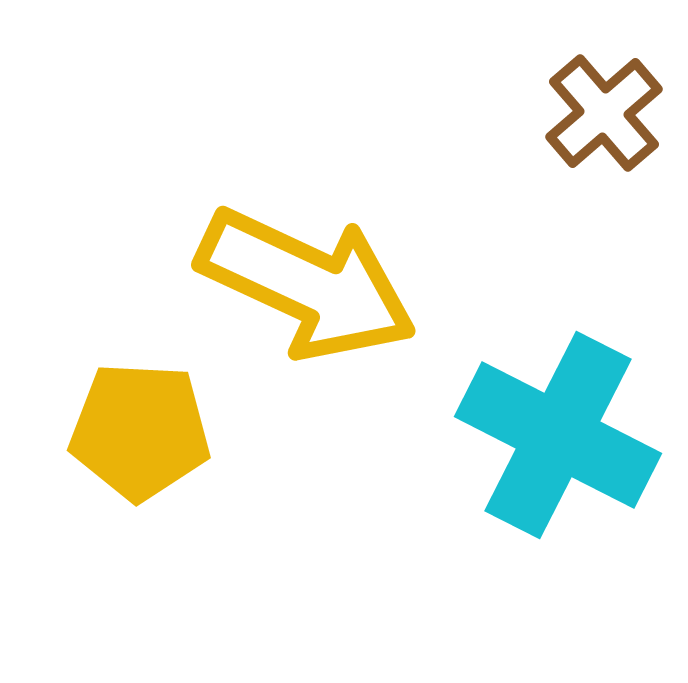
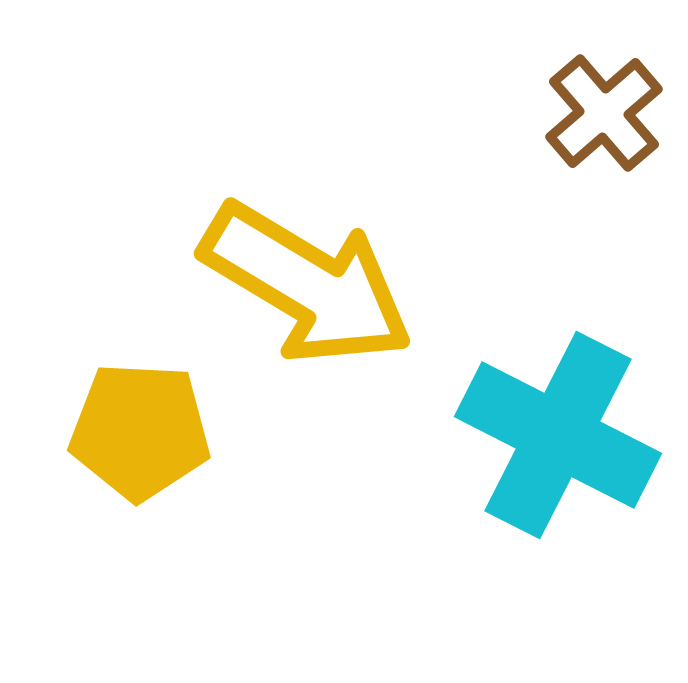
yellow arrow: rotated 6 degrees clockwise
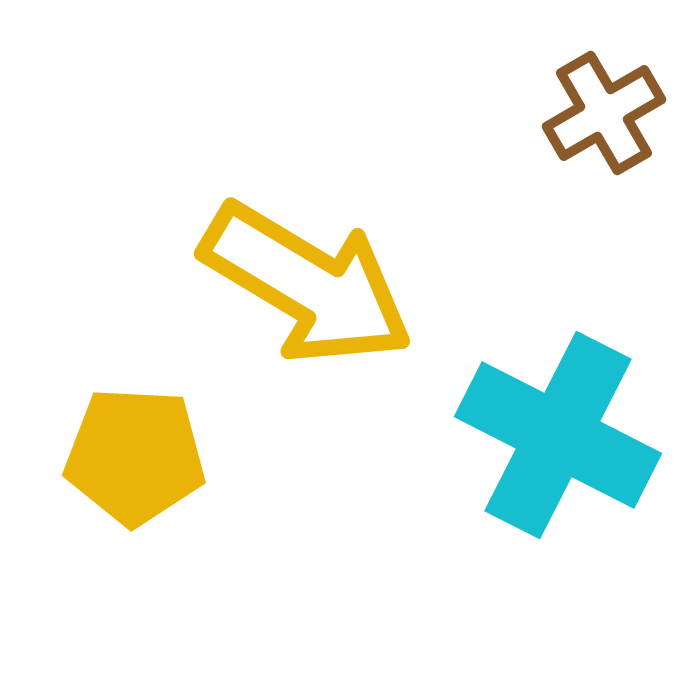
brown cross: rotated 11 degrees clockwise
yellow pentagon: moved 5 px left, 25 px down
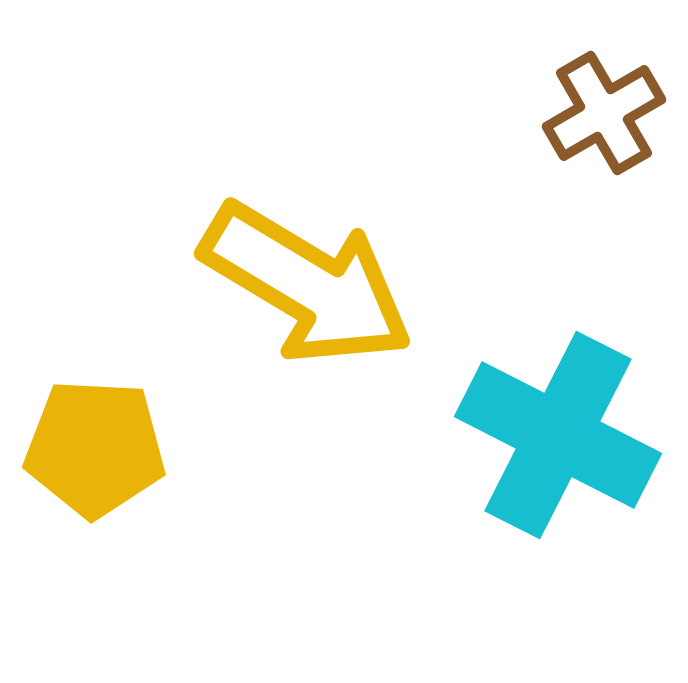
yellow pentagon: moved 40 px left, 8 px up
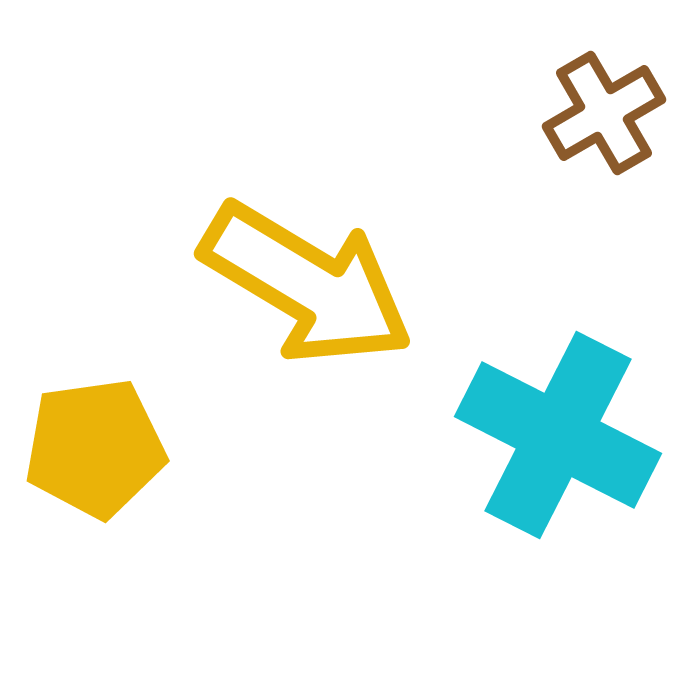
yellow pentagon: rotated 11 degrees counterclockwise
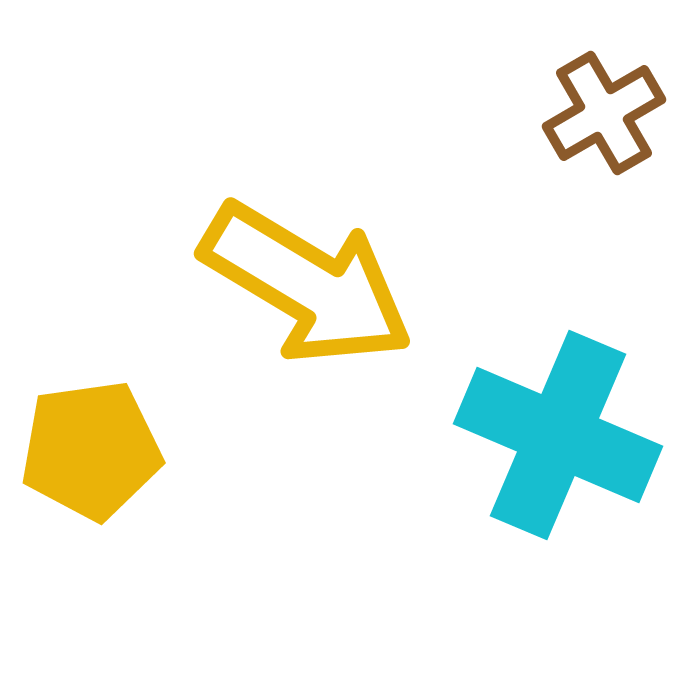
cyan cross: rotated 4 degrees counterclockwise
yellow pentagon: moved 4 px left, 2 px down
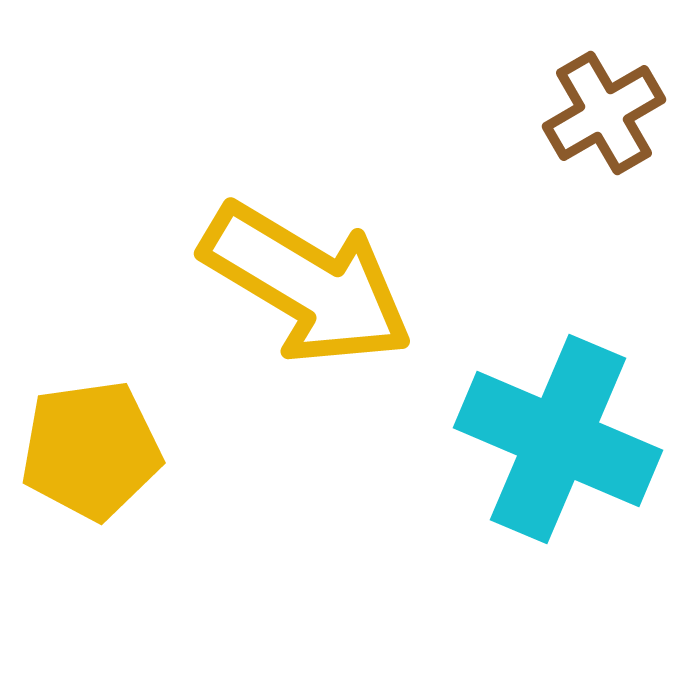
cyan cross: moved 4 px down
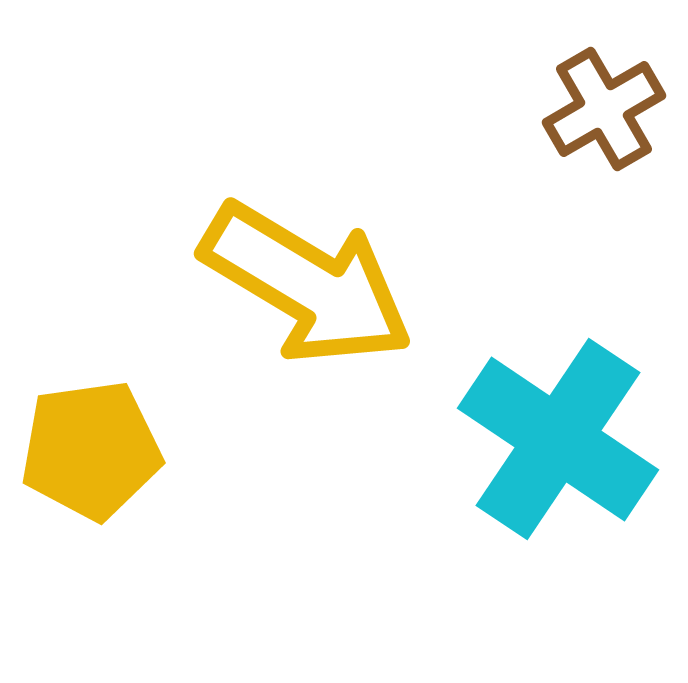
brown cross: moved 4 px up
cyan cross: rotated 11 degrees clockwise
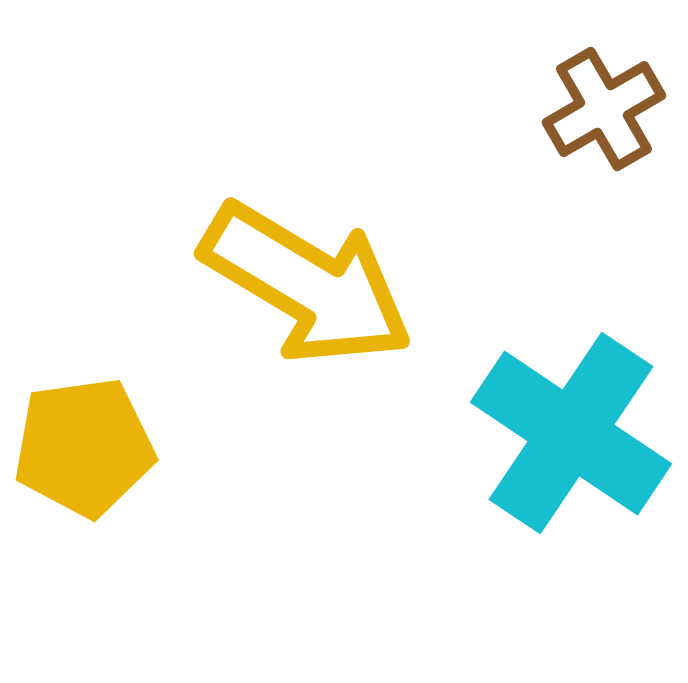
cyan cross: moved 13 px right, 6 px up
yellow pentagon: moved 7 px left, 3 px up
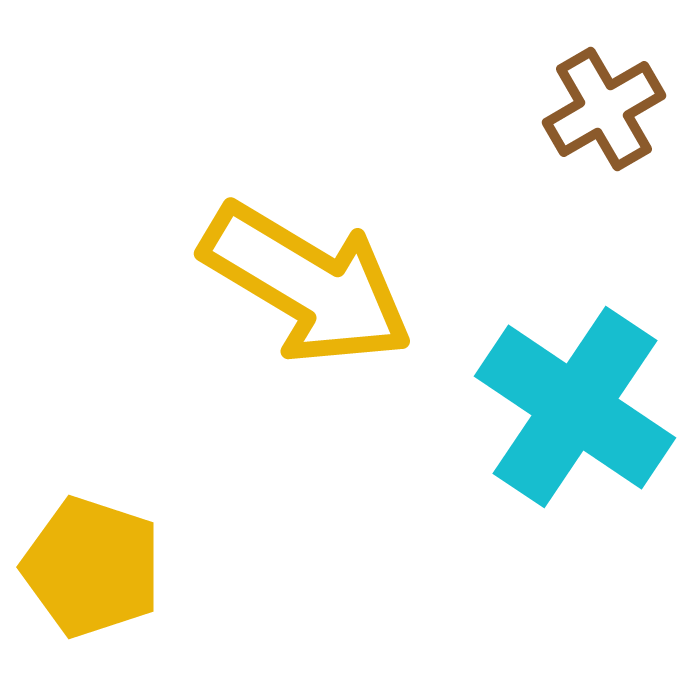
cyan cross: moved 4 px right, 26 px up
yellow pentagon: moved 8 px right, 120 px down; rotated 26 degrees clockwise
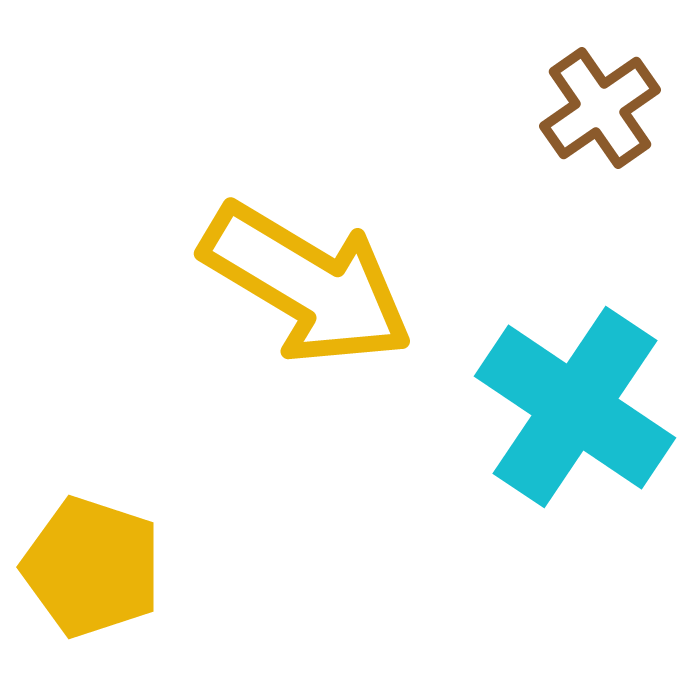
brown cross: moved 4 px left, 1 px up; rotated 5 degrees counterclockwise
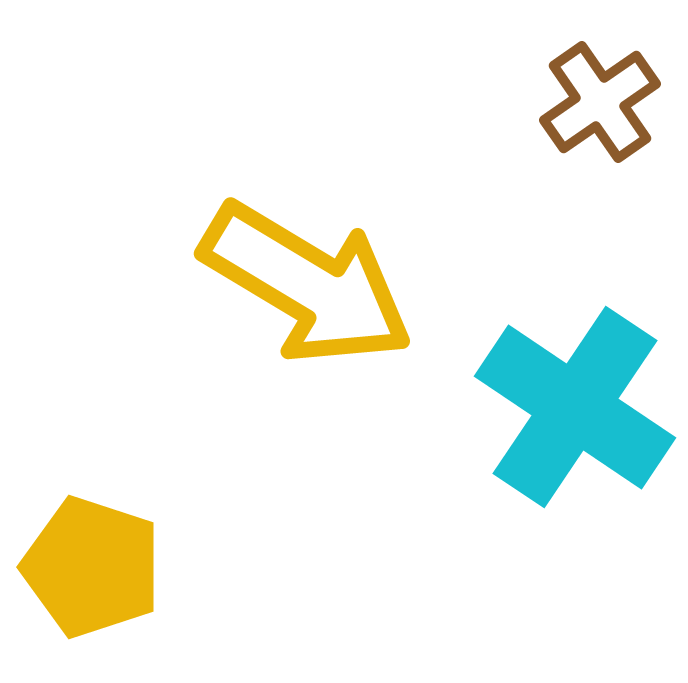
brown cross: moved 6 px up
